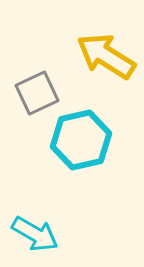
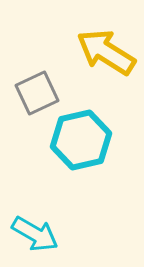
yellow arrow: moved 4 px up
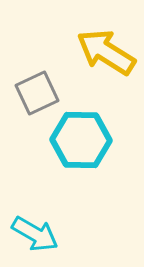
cyan hexagon: rotated 14 degrees clockwise
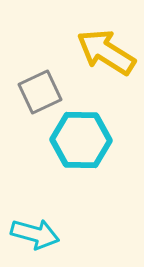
gray square: moved 3 px right, 1 px up
cyan arrow: rotated 15 degrees counterclockwise
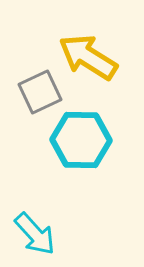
yellow arrow: moved 18 px left, 5 px down
cyan arrow: rotated 33 degrees clockwise
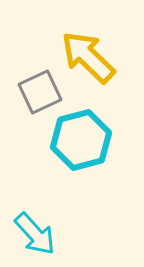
yellow arrow: rotated 12 degrees clockwise
cyan hexagon: rotated 16 degrees counterclockwise
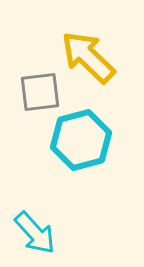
gray square: rotated 18 degrees clockwise
cyan arrow: moved 1 px up
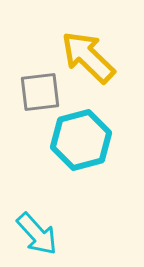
cyan arrow: moved 2 px right, 1 px down
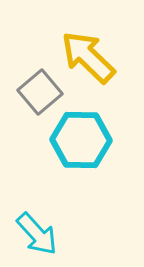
gray square: rotated 33 degrees counterclockwise
cyan hexagon: rotated 16 degrees clockwise
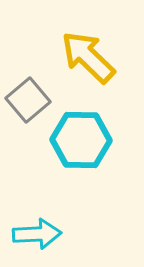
gray square: moved 12 px left, 8 px down
cyan arrow: rotated 51 degrees counterclockwise
